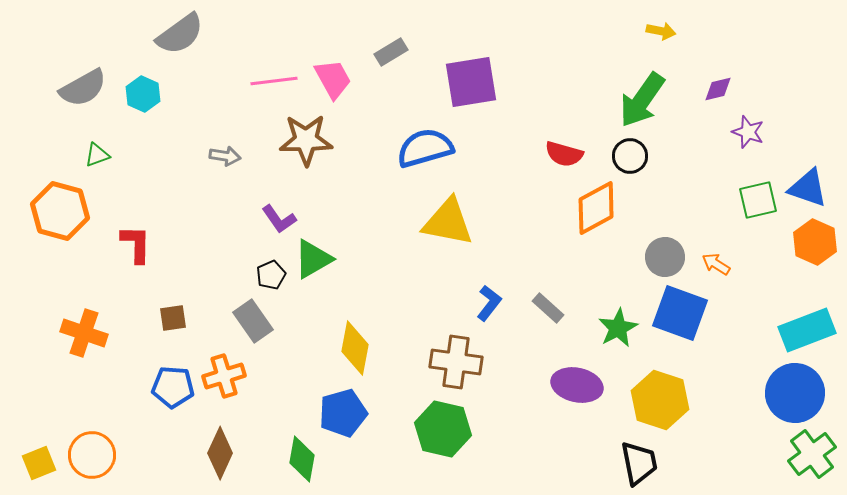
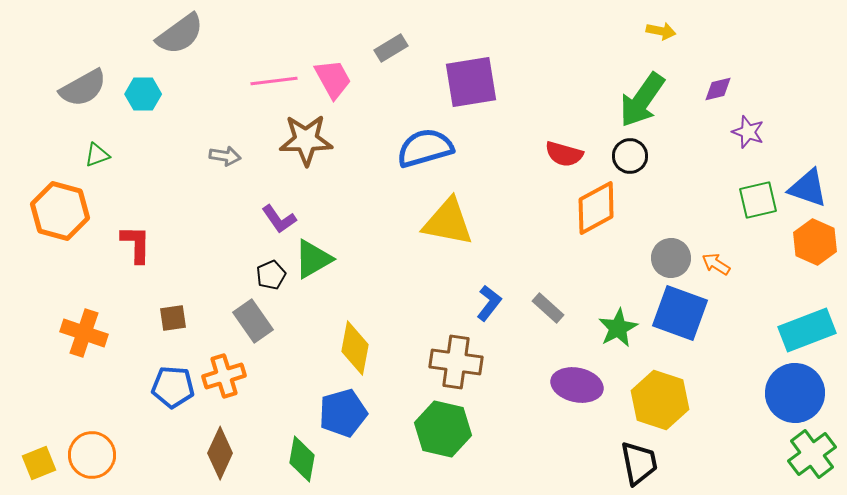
gray rectangle at (391, 52): moved 4 px up
cyan hexagon at (143, 94): rotated 24 degrees counterclockwise
gray circle at (665, 257): moved 6 px right, 1 px down
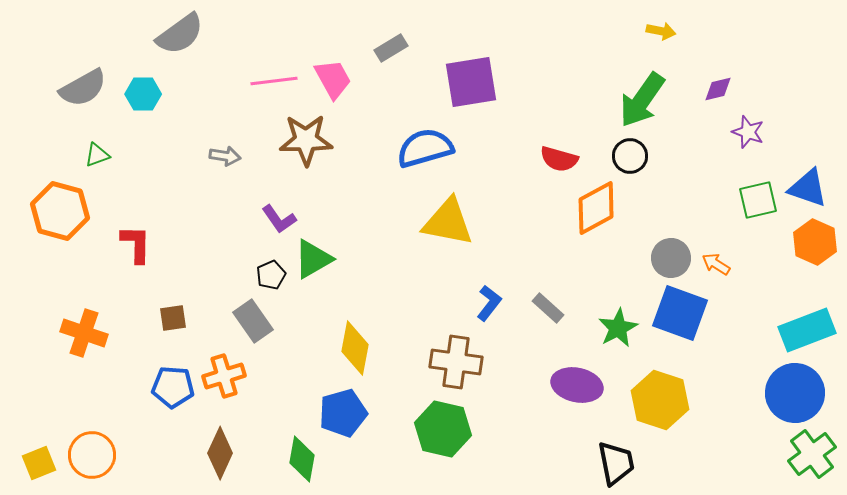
red semicircle at (564, 154): moved 5 px left, 5 px down
black trapezoid at (639, 463): moved 23 px left
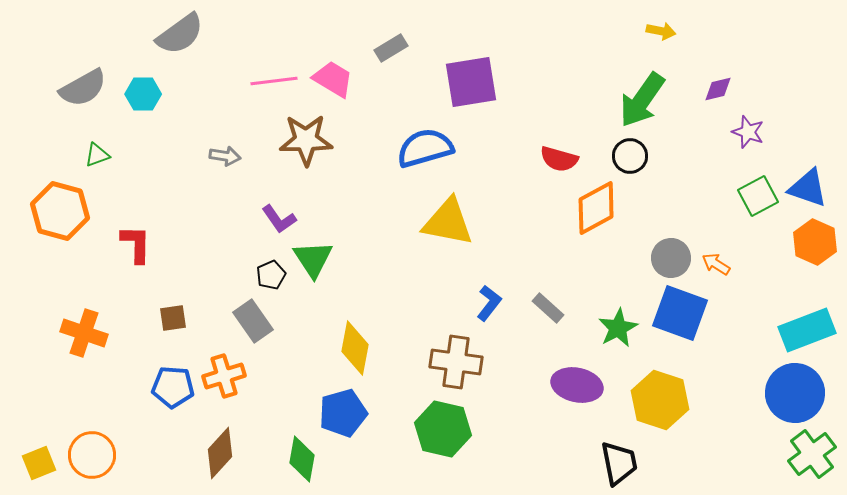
pink trapezoid at (333, 79): rotated 30 degrees counterclockwise
green square at (758, 200): moved 4 px up; rotated 15 degrees counterclockwise
green triangle at (313, 259): rotated 33 degrees counterclockwise
brown diamond at (220, 453): rotated 18 degrees clockwise
black trapezoid at (616, 463): moved 3 px right
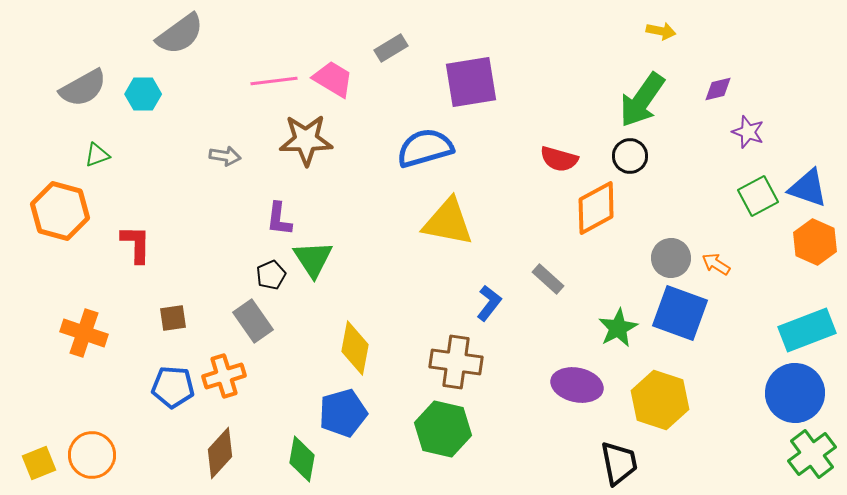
purple L-shape at (279, 219): rotated 42 degrees clockwise
gray rectangle at (548, 308): moved 29 px up
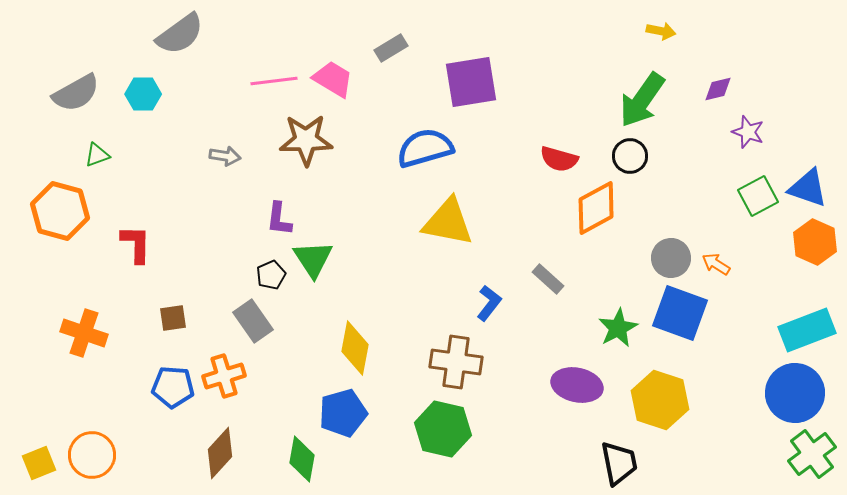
gray semicircle at (83, 88): moved 7 px left, 5 px down
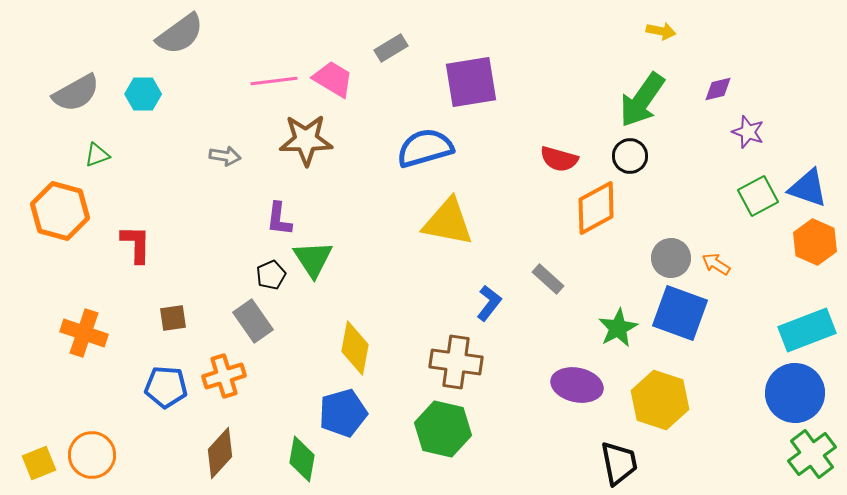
blue pentagon at (173, 387): moved 7 px left
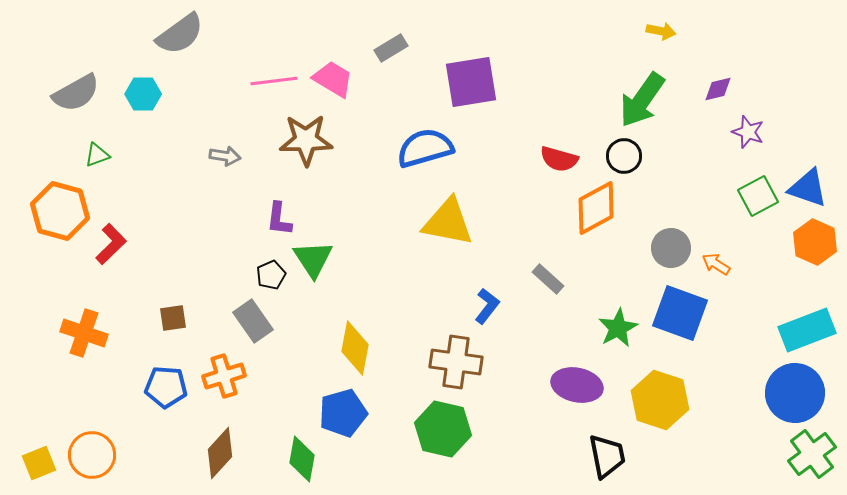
black circle at (630, 156): moved 6 px left
red L-shape at (136, 244): moved 25 px left; rotated 45 degrees clockwise
gray circle at (671, 258): moved 10 px up
blue L-shape at (489, 303): moved 2 px left, 3 px down
black trapezoid at (619, 463): moved 12 px left, 7 px up
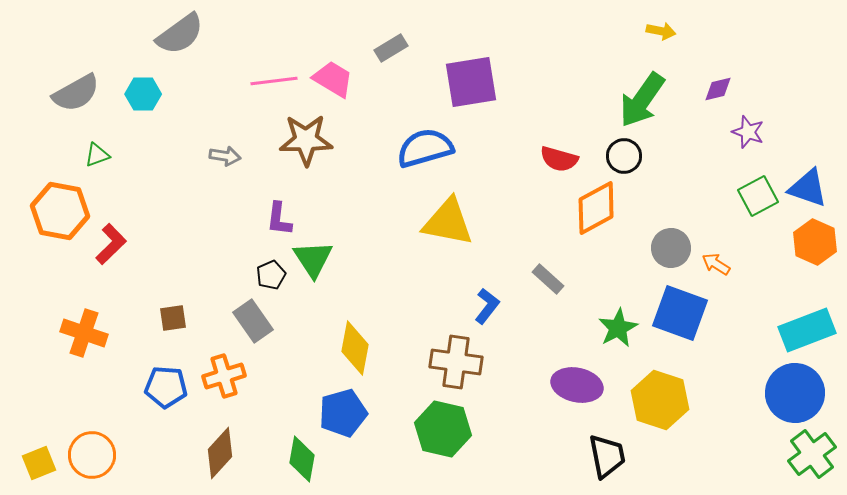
orange hexagon at (60, 211): rotated 4 degrees counterclockwise
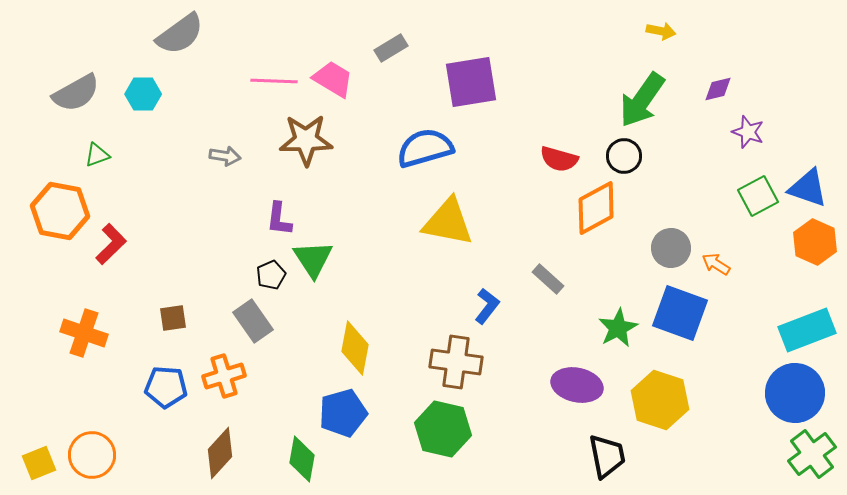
pink line at (274, 81): rotated 9 degrees clockwise
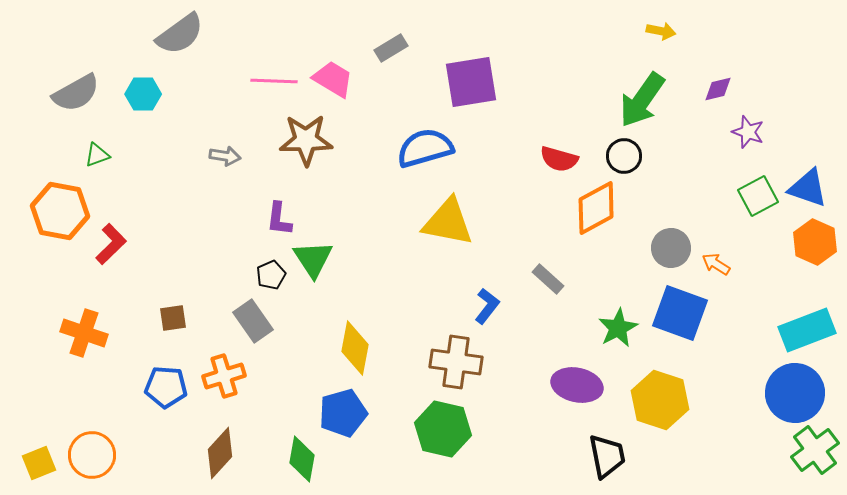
green cross at (812, 454): moved 3 px right, 4 px up
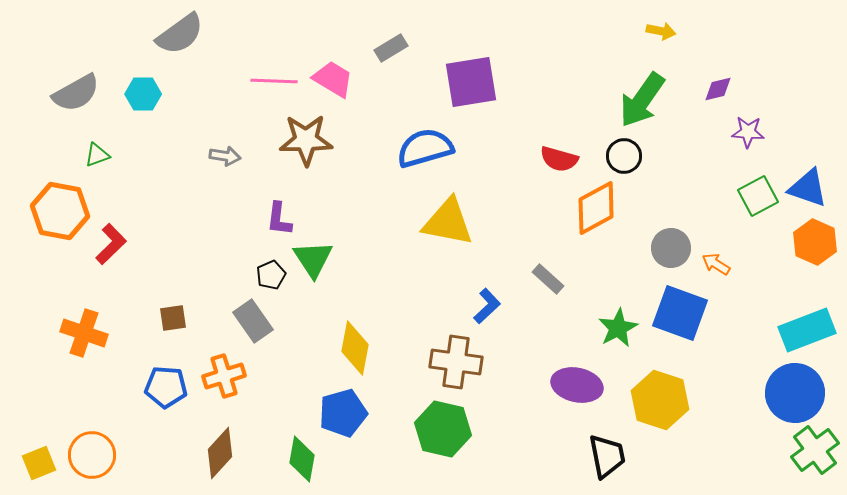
purple star at (748, 132): rotated 16 degrees counterclockwise
blue L-shape at (487, 306): rotated 9 degrees clockwise
